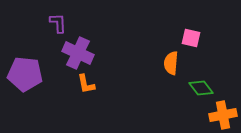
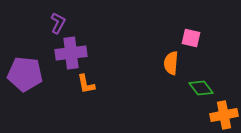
purple L-shape: rotated 30 degrees clockwise
purple cross: moved 7 px left; rotated 32 degrees counterclockwise
orange cross: moved 1 px right
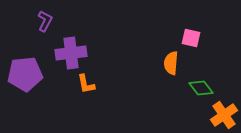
purple L-shape: moved 13 px left, 2 px up
purple pentagon: rotated 12 degrees counterclockwise
orange cross: rotated 24 degrees counterclockwise
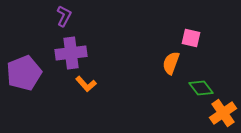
purple L-shape: moved 19 px right, 5 px up
orange semicircle: rotated 15 degrees clockwise
purple pentagon: moved 1 px left, 1 px up; rotated 16 degrees counterclockwise
orange L-shape: rotated 30 degrees counterclockwise
orange cross: moved 1 px left, 2 px up
